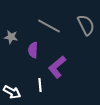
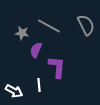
gray star: moved 11 px right, 4 px up
purple semicircle: moved 3 px right; rotated 21 degrees clockwise
purple L-shape: rotated 135 degrees clockwise
white line: moved 1 px left
white arrow: moved 2 px right, 1 px up
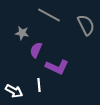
gray line: moved 11 px up
purple L-shape: rotated 110 degrees clockwise
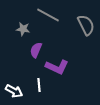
gray line: moved 1 px left
gray star: moved 1 px right, 4 px up
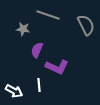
gray line: rotated 10 degrees counterclockwise
purple semicircle: moved 1 px right
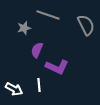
gray star: moved 1 px right, 1 px up; rotated 24 degrees counterclockwise
white arrow: moved 2 px up
